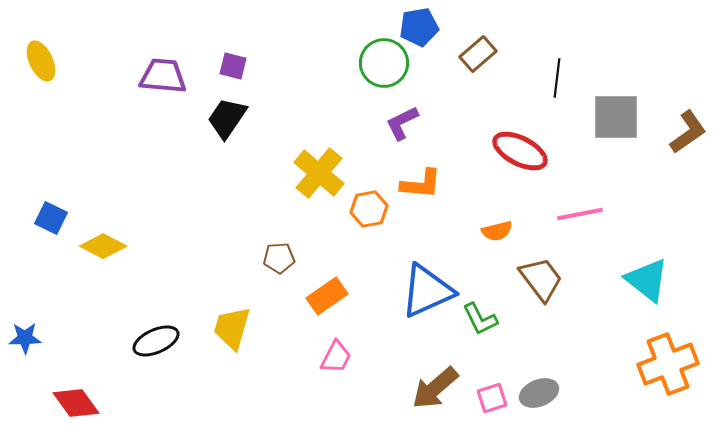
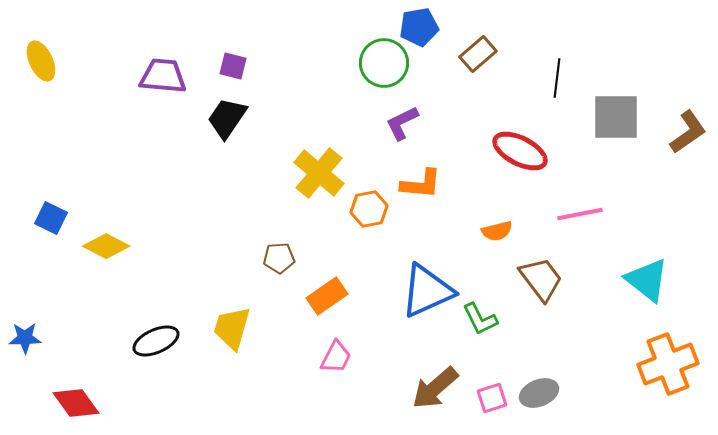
yellow diamond: moved 3 px right
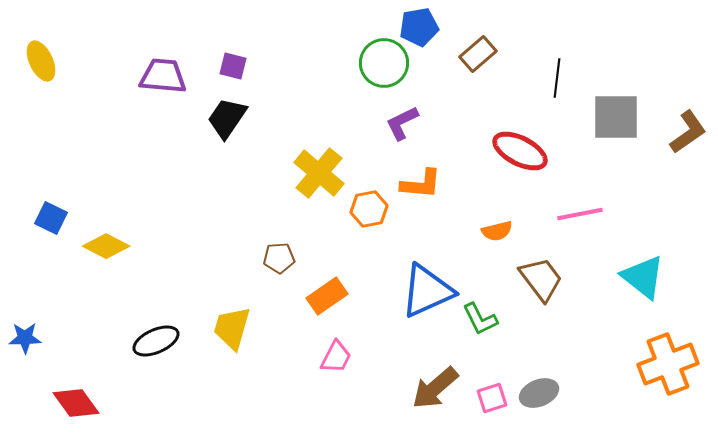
cyan triangle: moved 4 px left, 3 px up
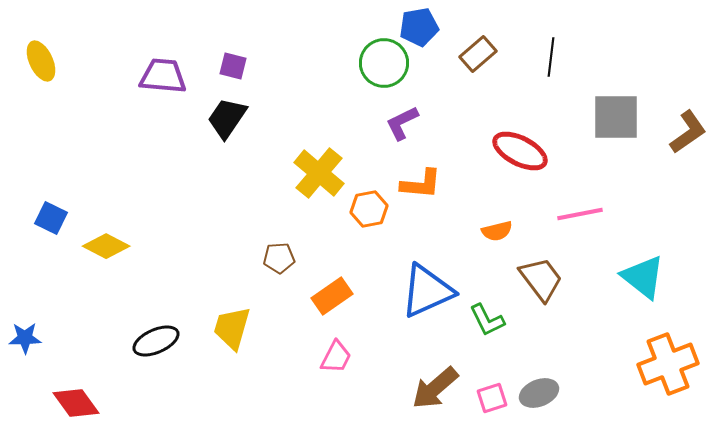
black line: moved 6 px left, 21 px up
orange rectangle: moved 5 px right
green L-shape: moved 7 px right, 1 px down
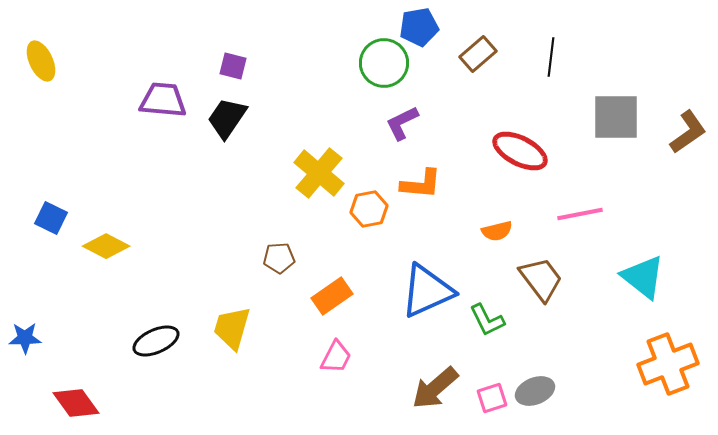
purple trapezoid: moved 24 px down
gray ellipse: moved 4 px left, 2 px up
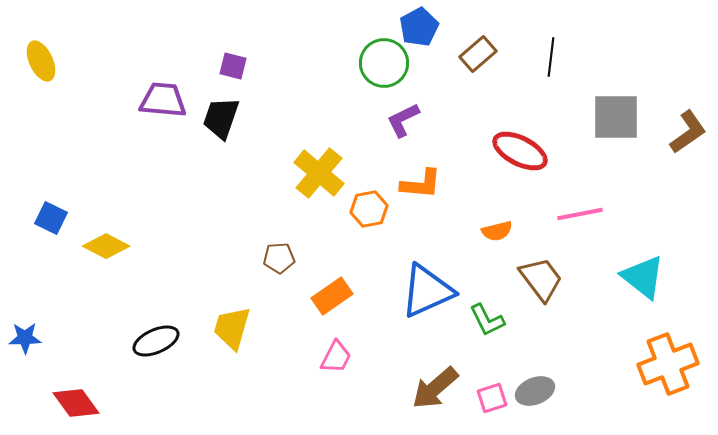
blue pentagon: rotated 18 degrees counterclockwise
black trapezoid: moved 6 px left; rotated 15 degrees counterclockwise
purple L-shape: moved 1 px right, 3 px up
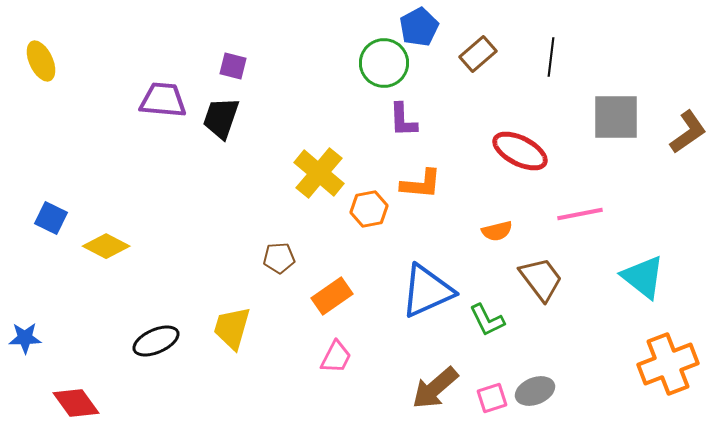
purple L-shape: rotated 66 degrees counterclockwise
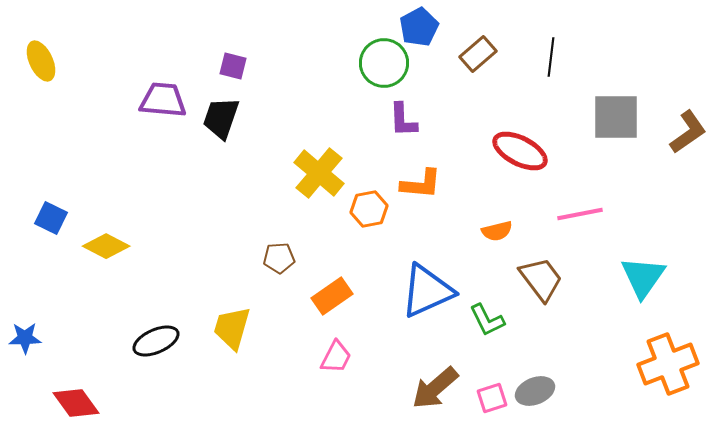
cyan triangle: rotated 27 degrees clockwise
